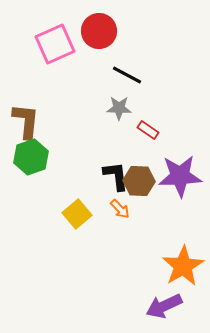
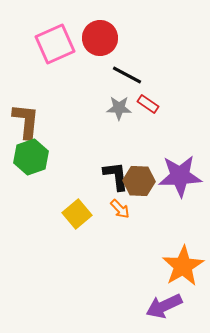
red circle: moved 1 px right, 7 px down
red rectangle: moved 26 px up
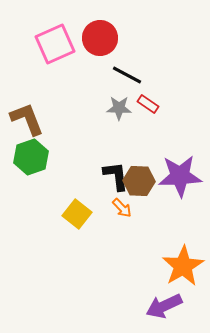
brown L-shape: moved 1 px right, 2 px up; rotated 27 degrees counterclockwise
orange arrow: moved 2 px right, 1 px up
yellow square: rotated 12 degrees counterclockwise
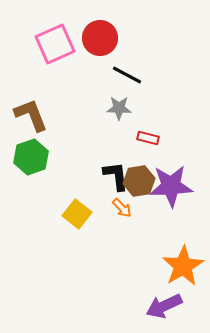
red rectangle: moved 34 px down; rotated 20 degrees counterclockwise
brown L-shape: moved 4 px right, 4 px up
purple star: moved 9 px left, 10 px down
brown hexagon: rotated 12 degrees counterclockwise
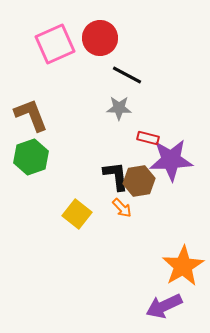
purple star: moved 26 px up
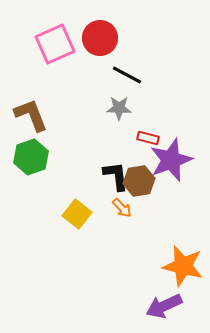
purple star: rotated 18 degrees counterclockwise
orange star: rotated 27 degrees counterclockwise
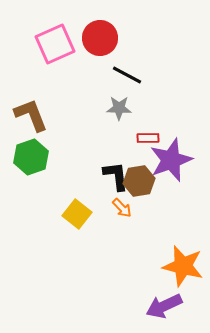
red rectangle: rotated 15 degrees counterclockwise
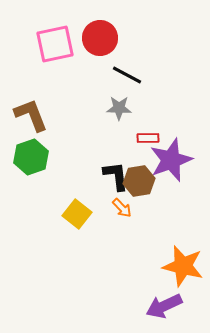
pink square: rotated 12 degrees clockwise
